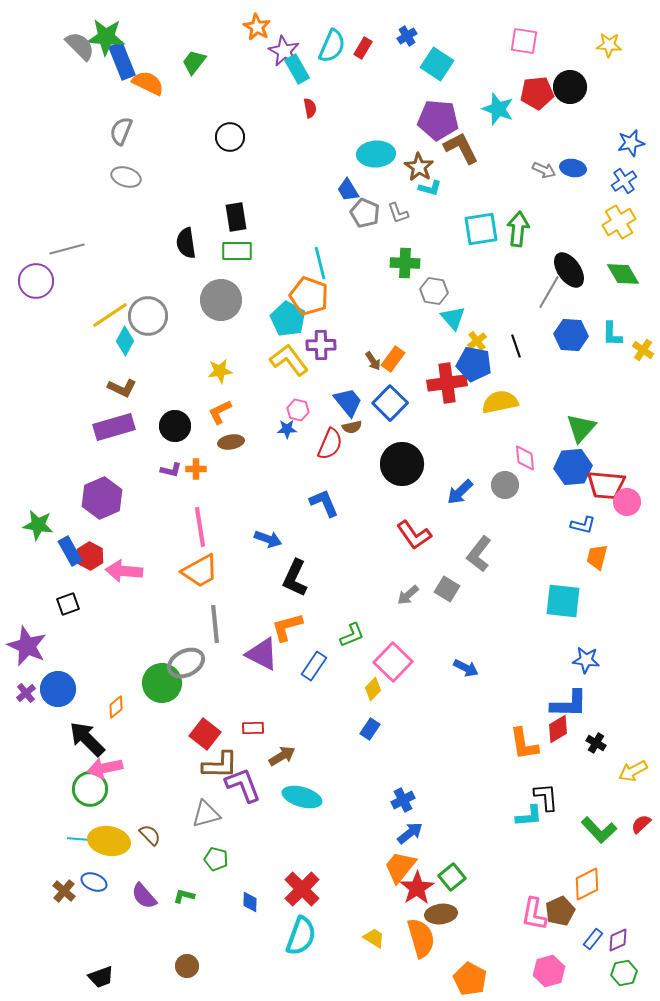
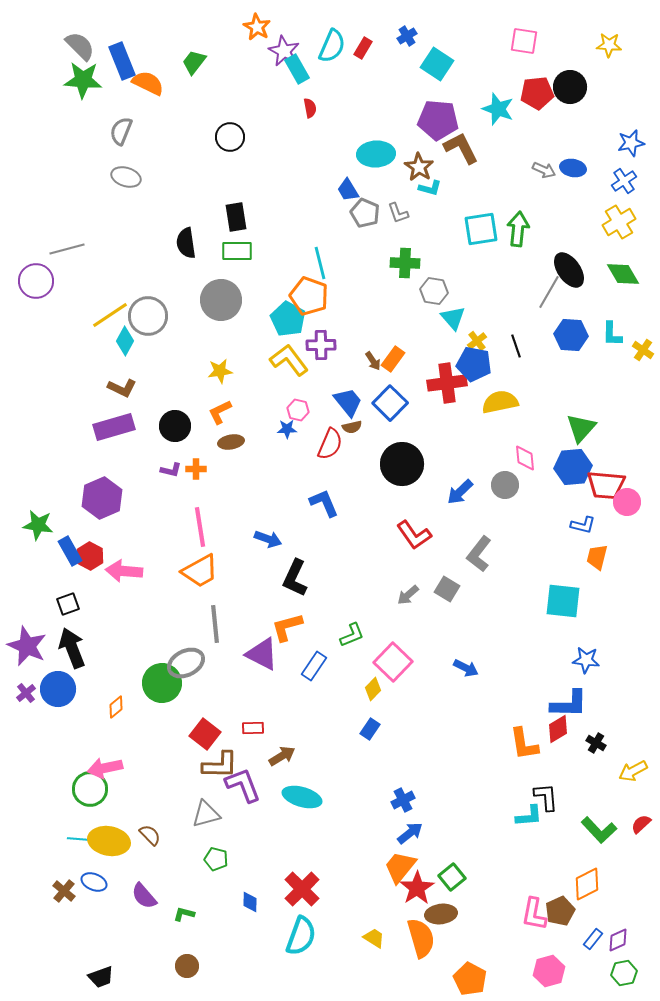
green star at (106, 37): moved 23 px left, 43 px down
black arrow at (87, 739): moved 15 px left, 91 px up; rotated 24 degrees clockwise
green L-shape at (184, 896): moved 18 px down
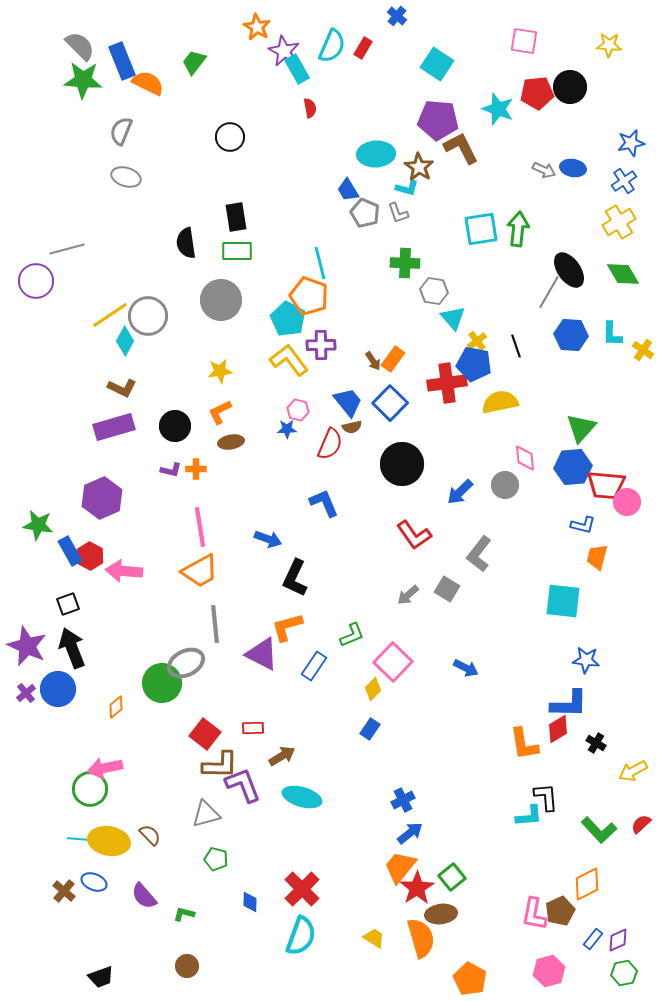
blue cross at (407, 36): moved 10 px left, 20 px up; rotated 18 degrees counterclockwise
cyan L-shape at (430, 188): moved 23 px left
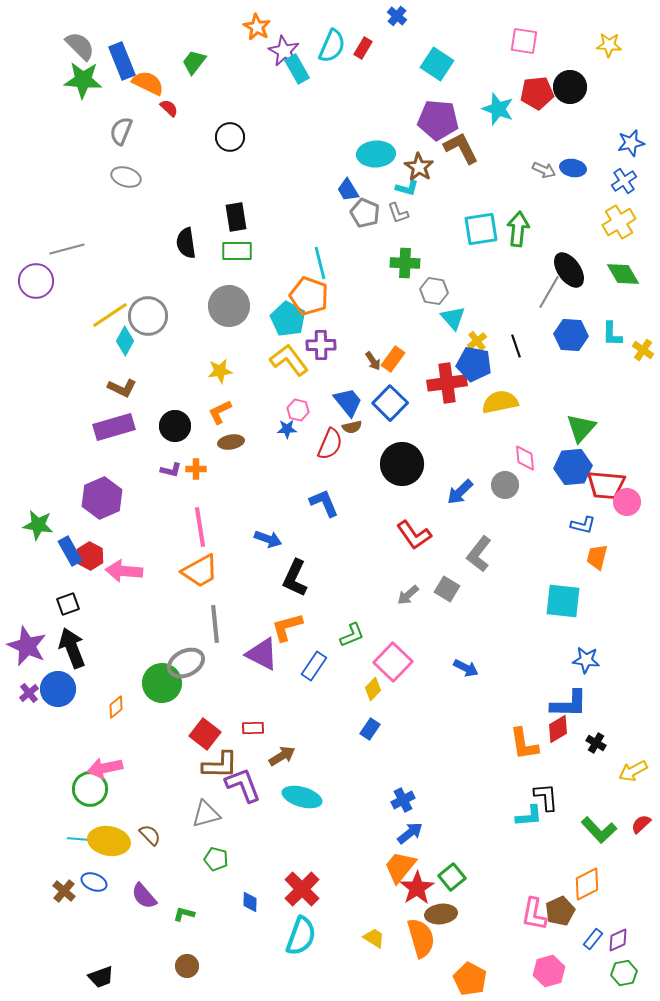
red semicircle at (310, 108): moved 141 px left; rotated 36 degrees counterclockwise
gray circle at (221, 300): moved 8 px right, 6 px down
purple cross at (26, 693): moved 3 px right
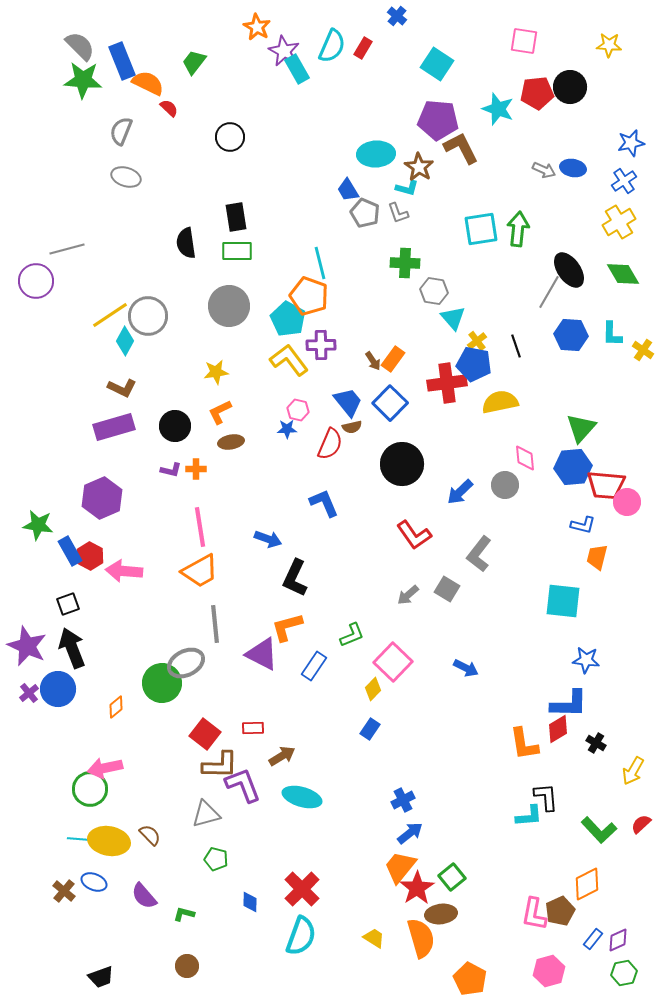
yellow star at (220, 371): moved 4 px left, 1 px down
yellow arrow at (633, 771): rotated 32 degrees counterclockwise
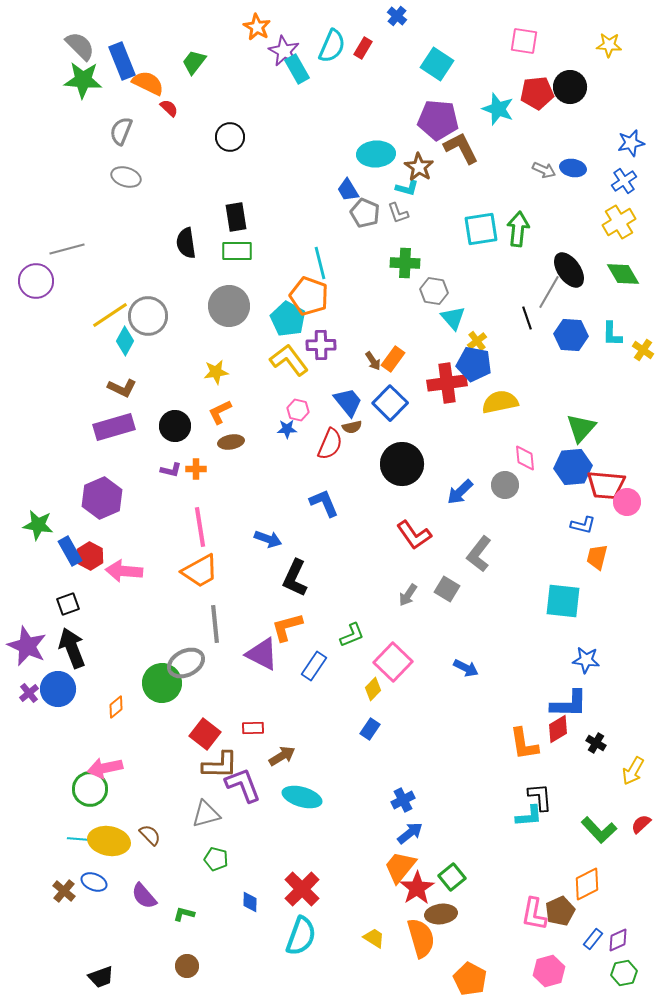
black line at (516, 346): moved 11 px right, 28 px up
gray arrow at (408, 595): rotated 15 degrees counterclockwise
black L-shape at (546, 797): moved 6 px left
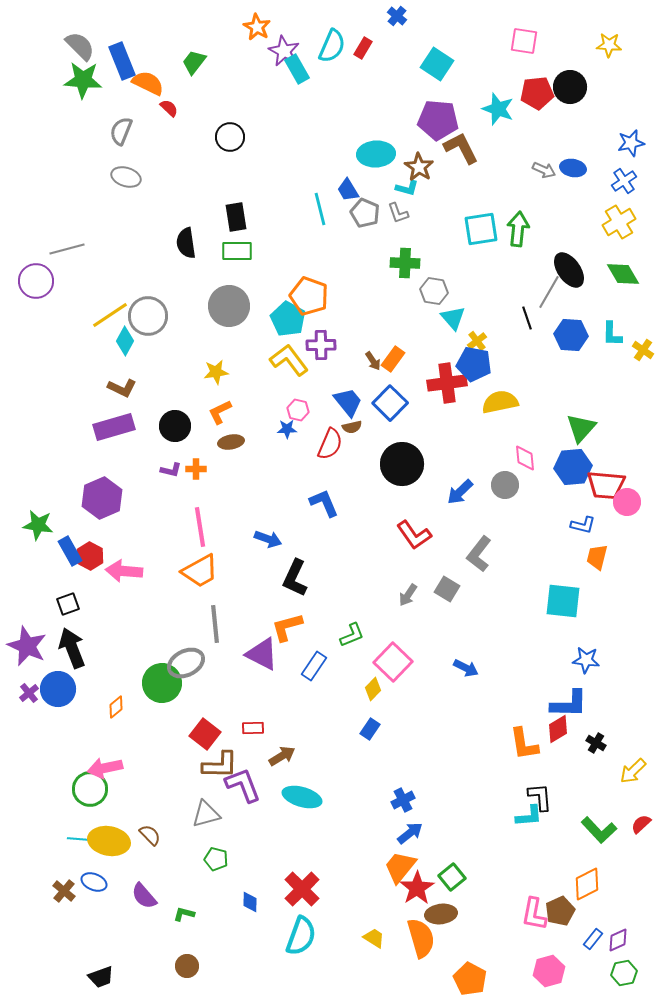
cyan line at (320, 263): moved 54 px up
yellow arrow at (633, 771): rotated 16 degrees clockwise
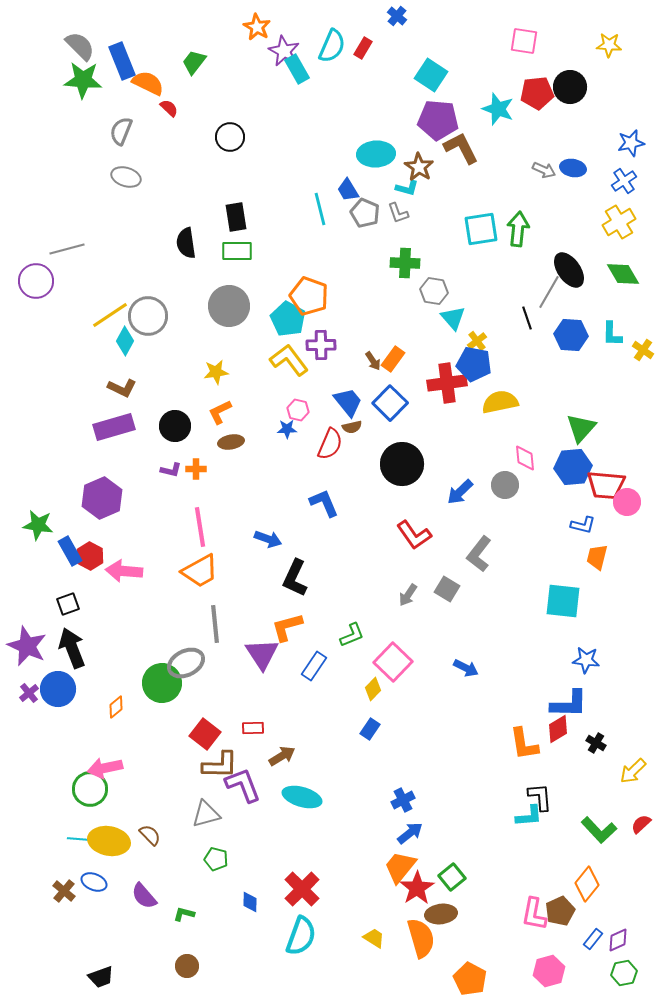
cyan square at (437, 64): moved 6 px left, 11 px down
purple triangle at (262, 654): rotated 30 degrees clockwise
orange diamond at (587, 884): rotated 24 degrees counterclockwise
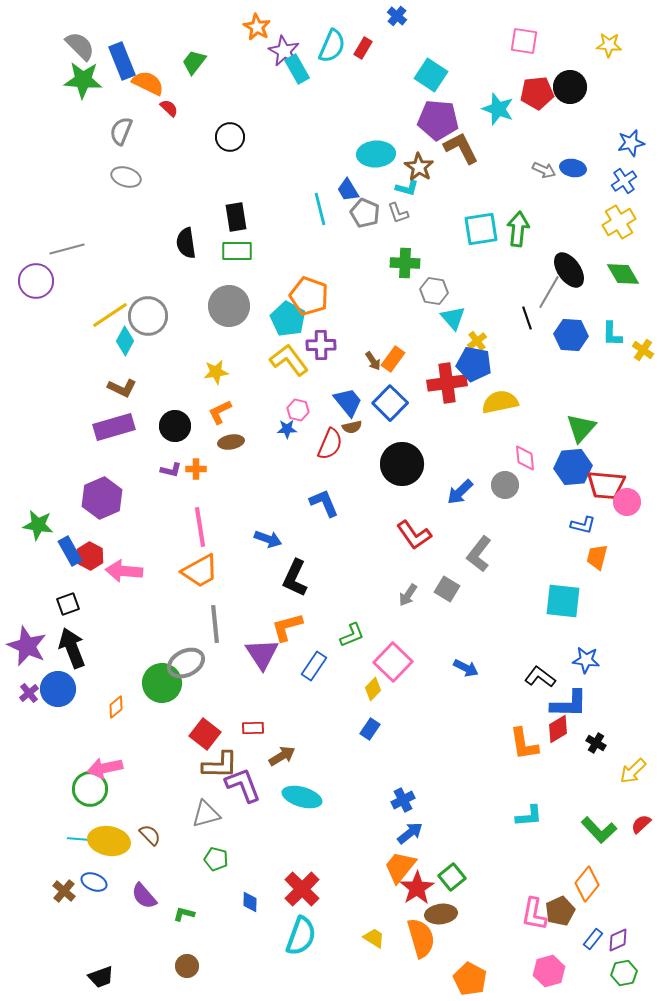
black L-shape at (540, 797): moved 120 px up; rotated 48 degrees counterclockwise
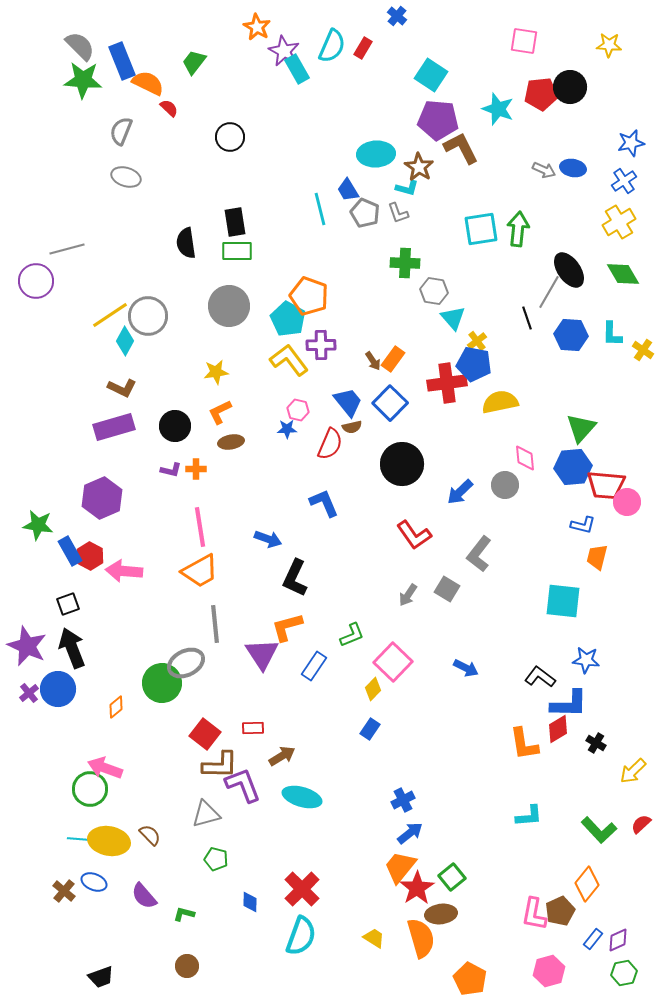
red pentagon at (537, 93): moved 4 px right, 1 px down
black rectangle at (236, 217): moved 1 px left, 5 px down
pink arrow at (105, 768): rotated 32 degrees clockwise
